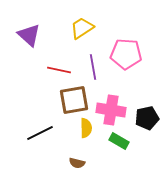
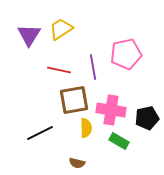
yellow trapezoid: moved 21 px left, 1 px down
purple triangle: rotated 20 degrees clockwise
pink pentagon: rotated 16 degrees counterclockwise
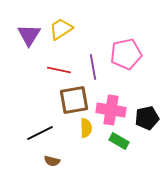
brown semicircle: moved 25 px left, 2 px up
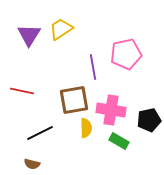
red line: moved 37 px left, 21 px down
black pentagon: moved 2 px right, 2 px down
brown semicircle: moved 20 px left, 3 px down
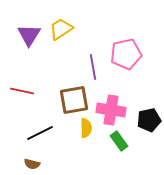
green rectangle: rotated 24 degrees clockwise
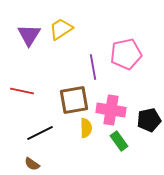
brown semicircle: rotated 21 degrees clockwise
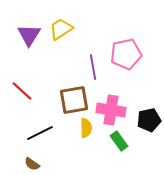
red line: rotated 30 degrees clockwise
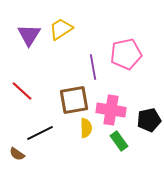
brown semicircle: moved 15 px left, 10 px up
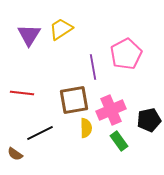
pink pentagon: rotated 16 degrees counterclockwise
red line: moved 2 px down; rotated 35 degrees counterclockwise
pink cross: rotated 32 degrees counterclockwise
brown semicircle: moved 2 px left
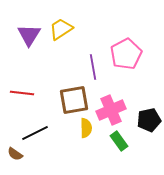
black line: moved 5 px left
